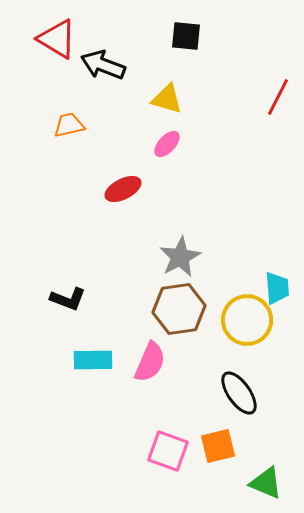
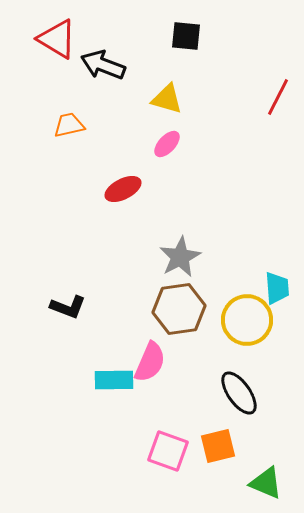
black L-shape: moved 8 px down
cyan rectangle: moved 21 px right, 20 px down
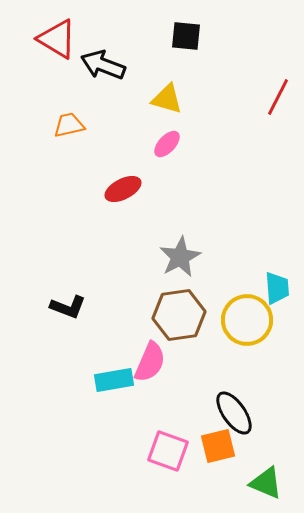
brown hexagon: moved 6 px down
cyan rectangle: rotated 9 degrees counterclockwise
black ellipse: moved 5 px left, 20 px down
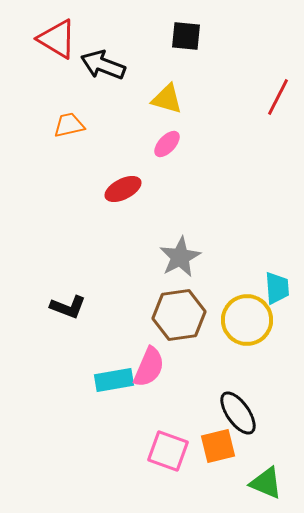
pink semicircle: moved 1 px left, 5 px down
black ellipse: moved 4 px right
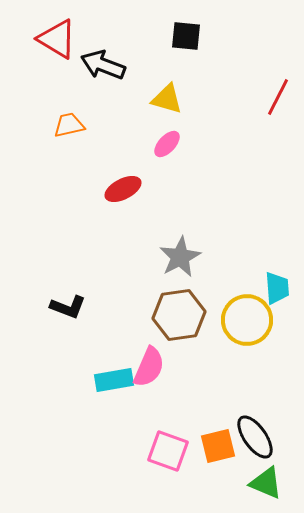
black ellipse: moved 17 px right, 24 px down
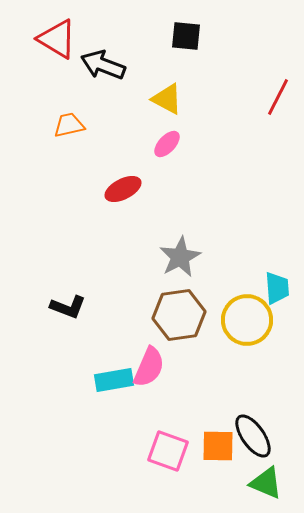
yellow triangle: rotated 12 degrees clockwise
black ellipse: moved 2 px left, 1 px up
orange square: rotated 15 degrees clockwise
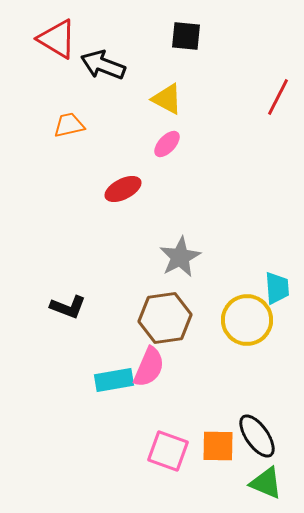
brown hexagon: moved 14 px left, 3 px down
black ellipse: moved 4 px right
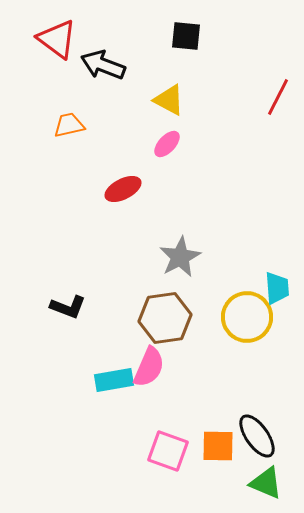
red triangle: rotated 6 degrees clockwise
yellow triangle: moved 2 px right, 1 px down
yellow circle: moved 3 px up
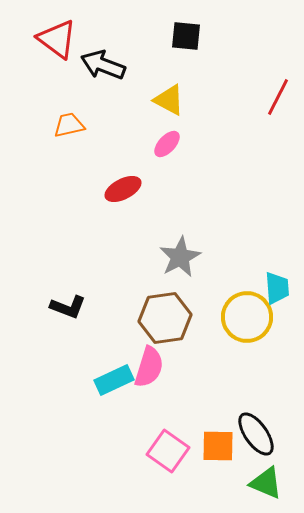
pink semicircle: rotated 6 degrees counterclockwise
cyan rectangle: rotated 15 degrees counterclockwise
black ellipse: moved 1 px left, 2 px up
pink square: rotated 15 degrees clockwise
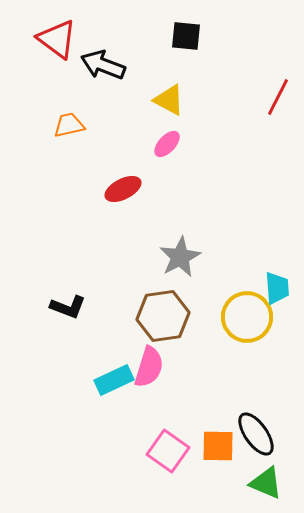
brown hexagon: moved 2 px left, 2 px up
